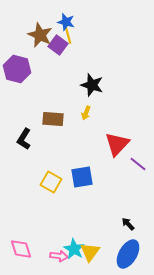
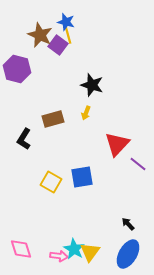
brown rectangle: rotated 20 degrees counterclockwise
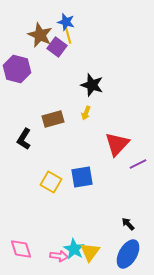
purple square: moved 1 px left, 2 px down
purple line: rotated 66 degrees counterclockwise
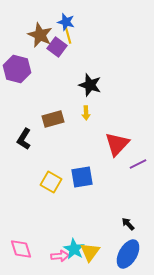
black star: moved 2 px left
yellow arrow: rotated 24 degrees counterclockwise
pink arrow: moved 1 px right; rotated 12 degrees counterclockwise
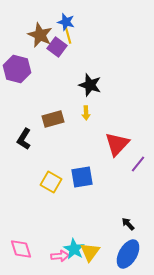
purple line: rotated 24 degrees counterclockwise
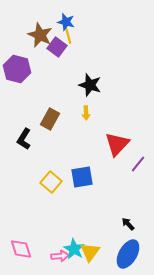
brown rectangle: moved 3 px left; rotated 45 degrees counterclockwise
yellow square: rotated 10 degrees clockwise
